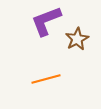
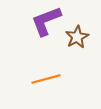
brown star: moved 2 px up
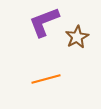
purple L-shape: moved 2 px left, 1 px down
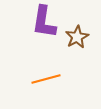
purple L-shape: rotated 60 degrees counterclockwise
